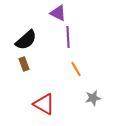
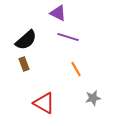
purple line: rotated 70 degrees counterclockwise
red triangle: moved 1 px up
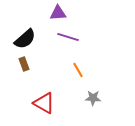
purple triangle: rotated 30 degrees counterclockwise
black semicircle: moved 1 px left, 1 px up
orange line: moved 2 px right, 1 px down
gray star: rotated 14 degrees clockwise
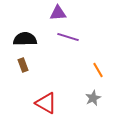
black semicircle: rotated 140 degrees counterclockwise
brown rectangle: moved 1 px left, 1 px down
orange line: moved 20 px right
gray star: rotated 28 degrees counterclockwise
red triangle: moved 2 px right
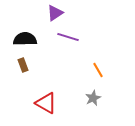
purple triangle: moved 3 px left; rotated 30 degrees counterclockwise
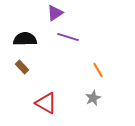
brown rectangle: moved 1 px left, 2 px down; rotated 24 degrees counterclockwise
